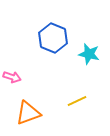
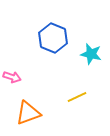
cyan star: moved 2 px right
yellow line: moved 4 px up
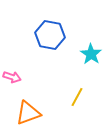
blue hexagon: moved 3 px left, 3 px up; rotated 12 degrees counterclockwise
cyan star: rotated 20 degrees clockwise
yellow line: rotated 36 degrees counterclockwise
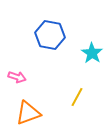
cyan star: moved 1 px right, 1 px up
pink arrow: moved 5 px right
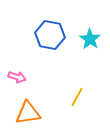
cyan star: moved 2 px left, 14 px up
orange triangle: rotated 12 degrees clockwise
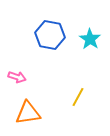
yellow line: moved 1 px right
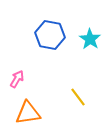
pink arrow: moved 2 px down; rotated 78 degrees counterclockwise
yellow line: rotated 66 degrees counterclockwise
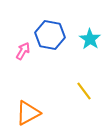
pink arrow: moved 6 px right, 28 px up
yellow line: moved 6 px right, 6 px up
orange triangle: rotated 20 degrees counterclockwise
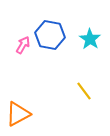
pink arrow: moved 6 px up
orange triangle: moved 10 px left, 1 px down
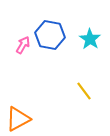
orange triangle: moved 5 px down
